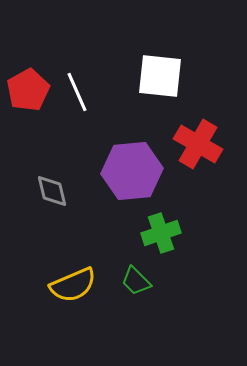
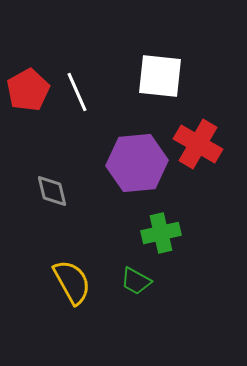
purple hexagon: moved 5 px right, 8 px up
green cross: rotated 6 degrees clockwise
green trapezoid: rotated 16 degrees counterclockwise
yellow semicircle: moved 1 px left, 3 px up; rotated 96 degrees counterclockwise
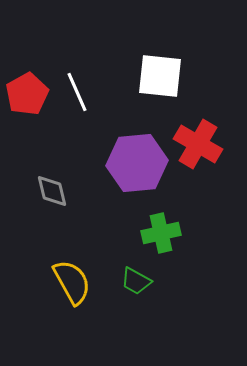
red pentagon: moved 1 px left, 4 px down
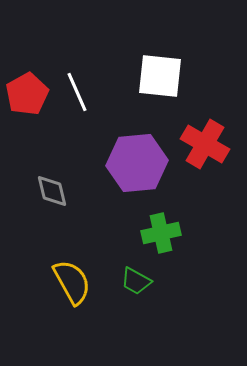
red cross: moved 7 px right
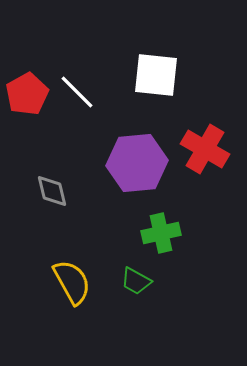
white square: moved 4 px left, 1 px up
white line: rotated 21 degrees counterclockwise
red cross: moved 5 px down
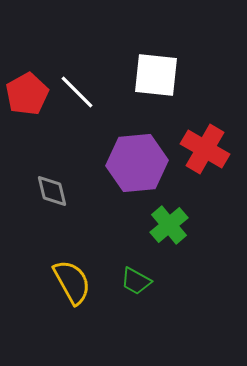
green cross: moved 8 px right, 8 px up; rotated 27 degrees counterclockwise
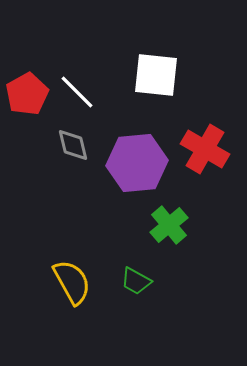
gray diamond: moved 21 px right, 46 px up
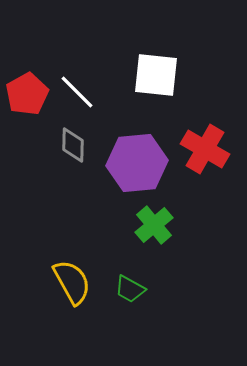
gray diamond: rotated 15 degrees clockwise
green cross: moved 15 px left
green trapezoid: moved 6 px left, 8 px down
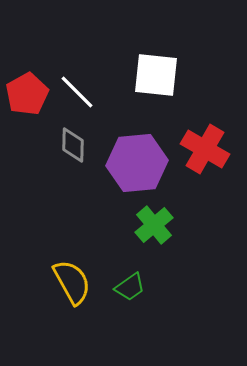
green trapezoid: moved 2 px up; rotated 64 degrees counterclockwise
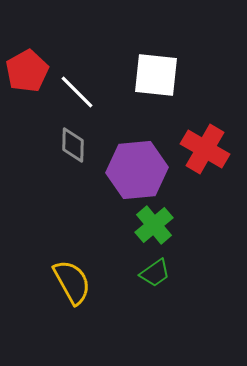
red pentagon: moved 23 px up
purple hexagon: moved 7 px down
green trapezoid: moved 25 px right, 14 px up
